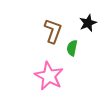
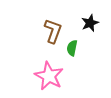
black star: moved 2 px right
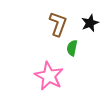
brown L-shape: moved 5 px right, 7 px up
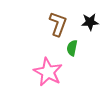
black star: moved 1 px up; rotated 18 degrees clockwise
pink star: moved 1 px left, 4 px up
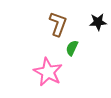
black star: moved 8 px right
green semicircle: rotated 14 degrees clockwise
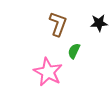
black star: moved 1 px right, 1 px down
green semicircle: moved 2 px right, 3 px down
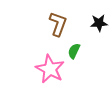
pink star: moved 2 px right, 3 px up
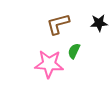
brown L-shape: rotated 125 degrees counterclockwise
pink star: moved 1 px left, 5 px up; rotated 24 degrees counterclockwise
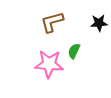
brown L-shape: moved 6 px left, 2 px up
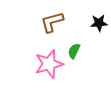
pink star: rotated 20 degrees counterclockwise
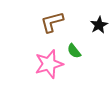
black star: moved 2 px down; rotated 24 degrees counterclockwise
green semicircle: rotated 63 degrees counterclockwise
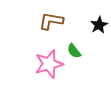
brown L-shape: moved 1 px left, 1 px up; rotated 25 degrees clockwise
